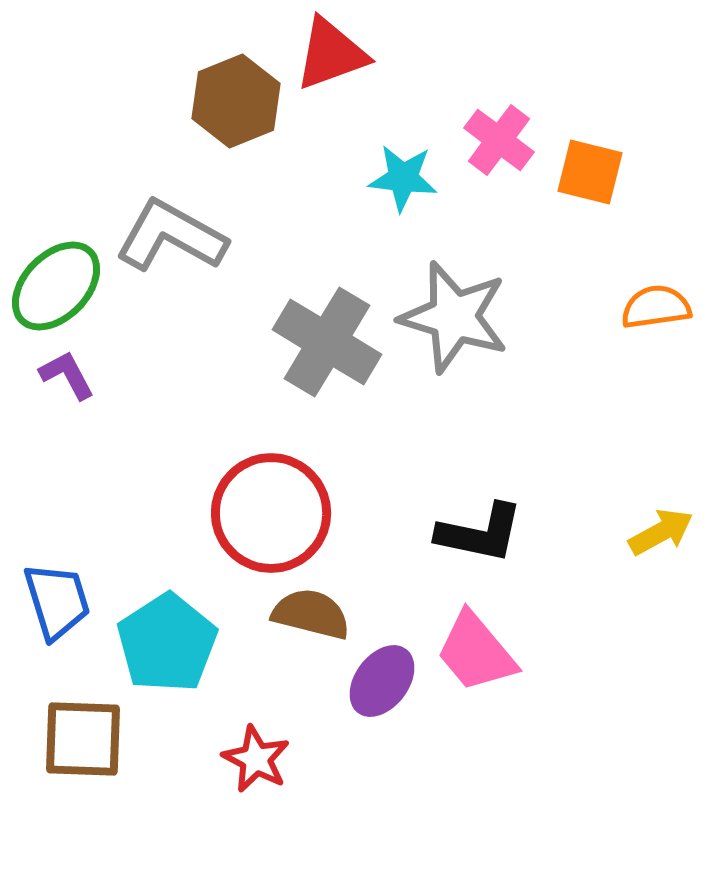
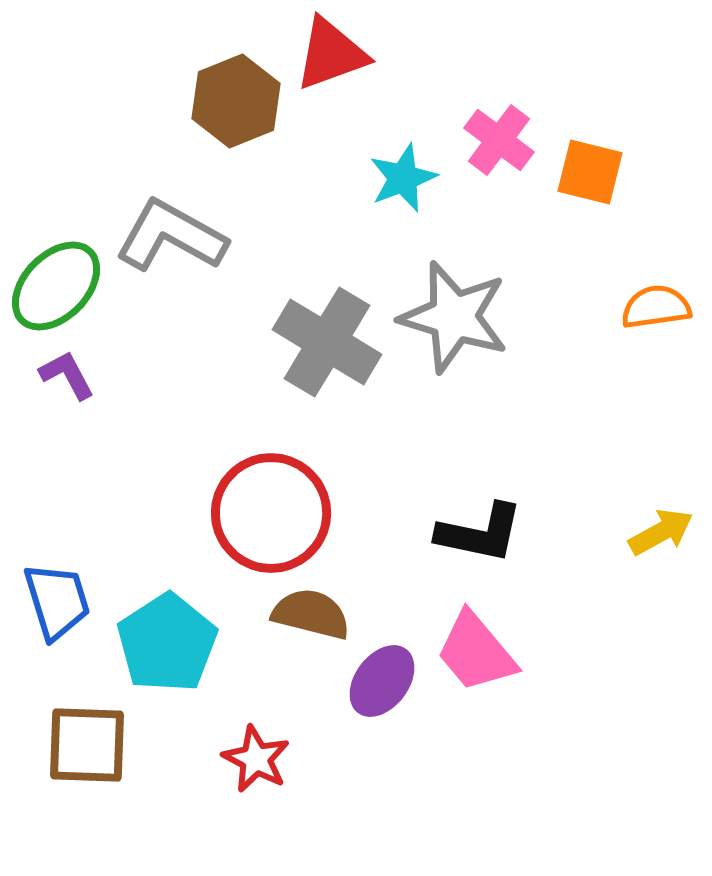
cyan star: rotated 28 degrees counterclockwise
brown square: moved 4 px right, 6 px down
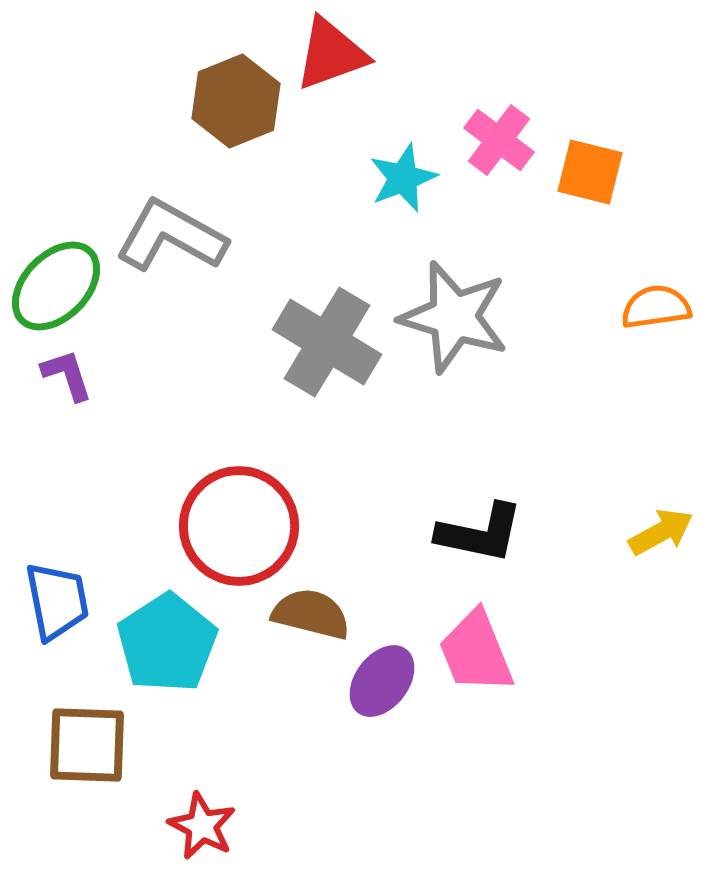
purple L-shape: rotated 10 degrees clockwise
red circle: moved 32 px left, 13 px down
blue trapezoid: rotated 6 degrees clockwise
pink trapezoid: rotated 18 degrees clockwise
red star: moved 54 px left, 67 px down
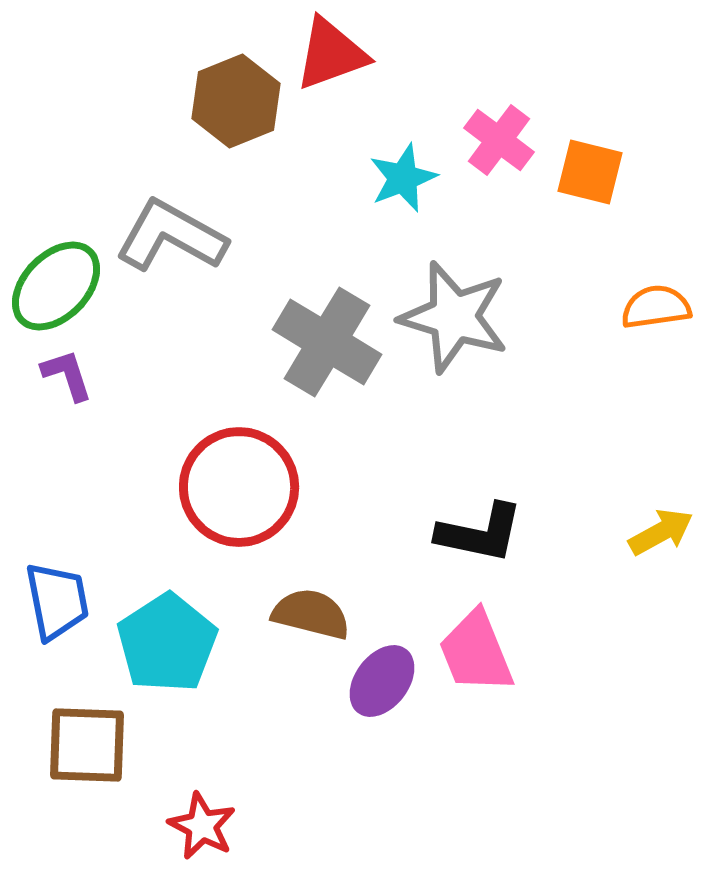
red circle: moved 39 px up
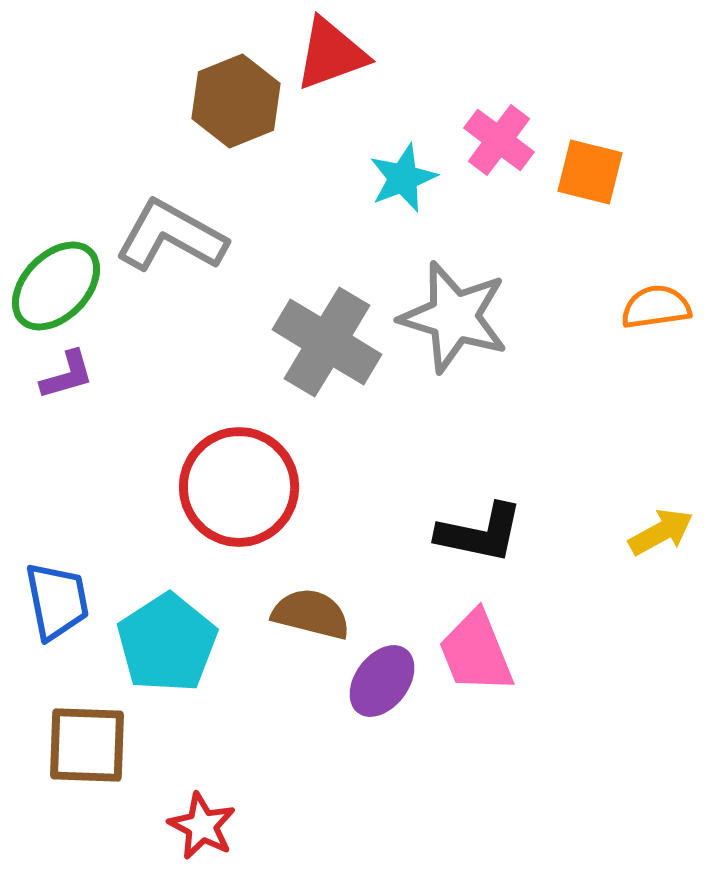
purple L-shape: rotated 92 degrees clockwise
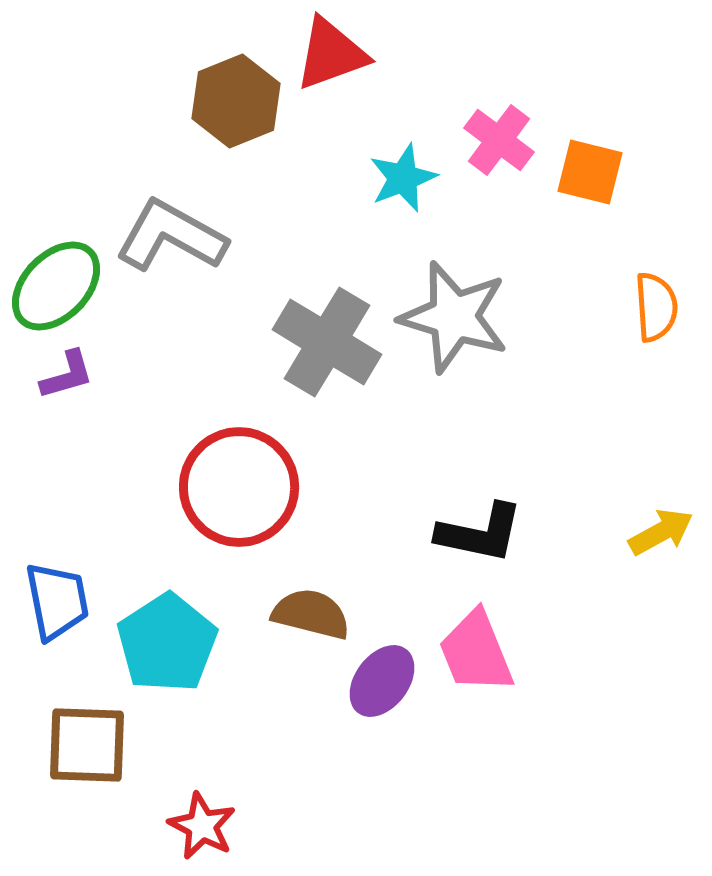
orange semicircle: rotated 94 degrees clockwise
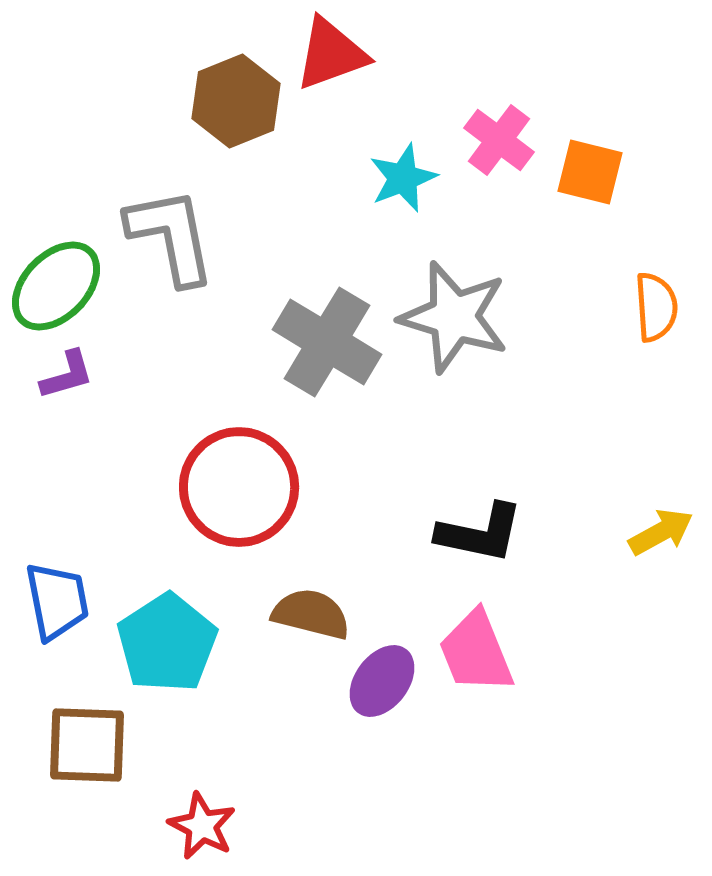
gray L-shape: rotated 50 degrees clockwise
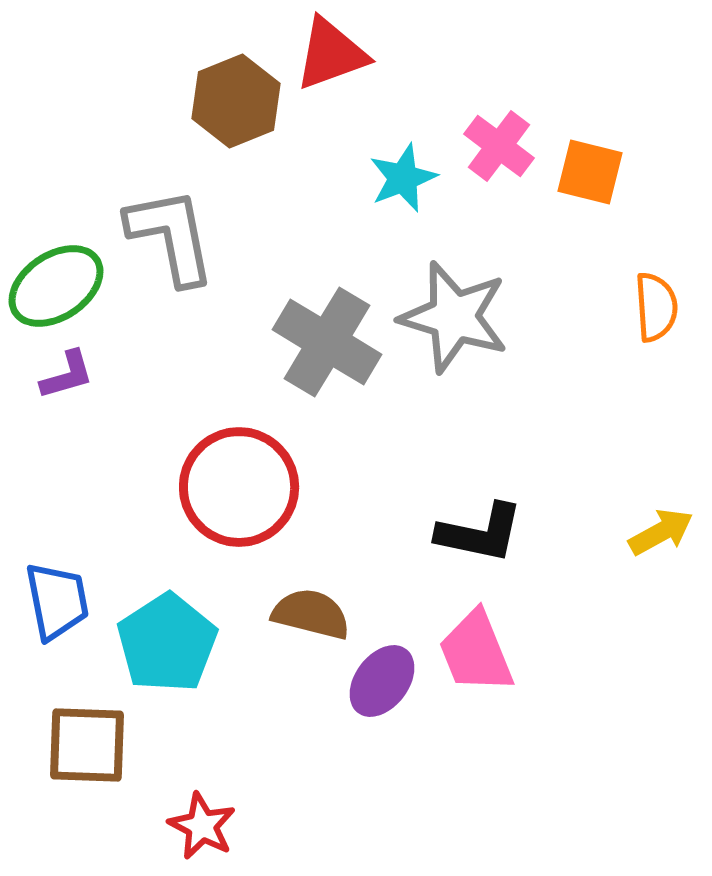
pink cross: moved 6 px down
green ellipse: rotated 12 degrees clockwise
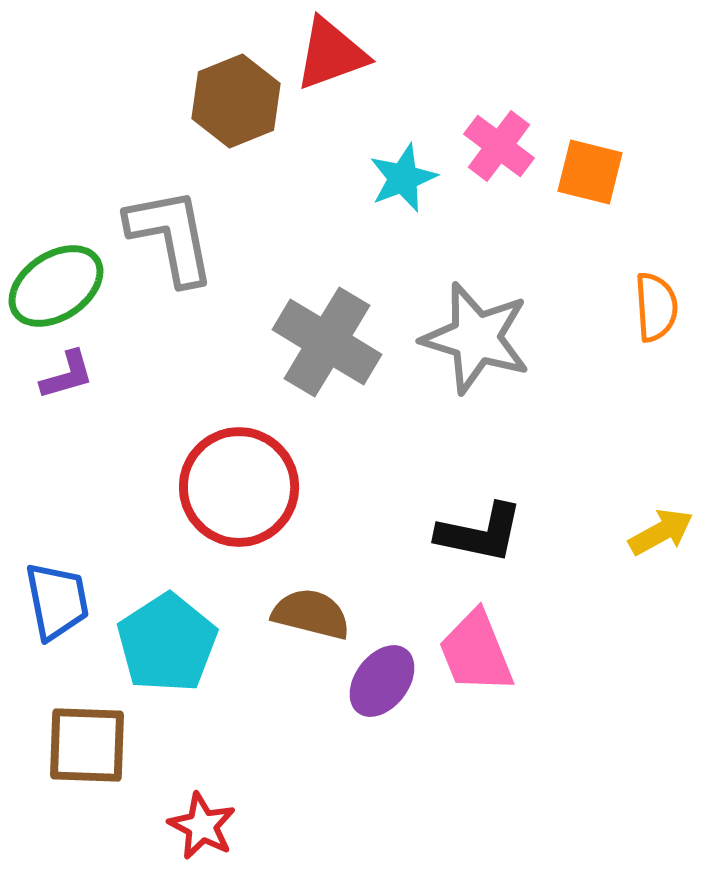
gray star: moved 22 px right, 21 px down
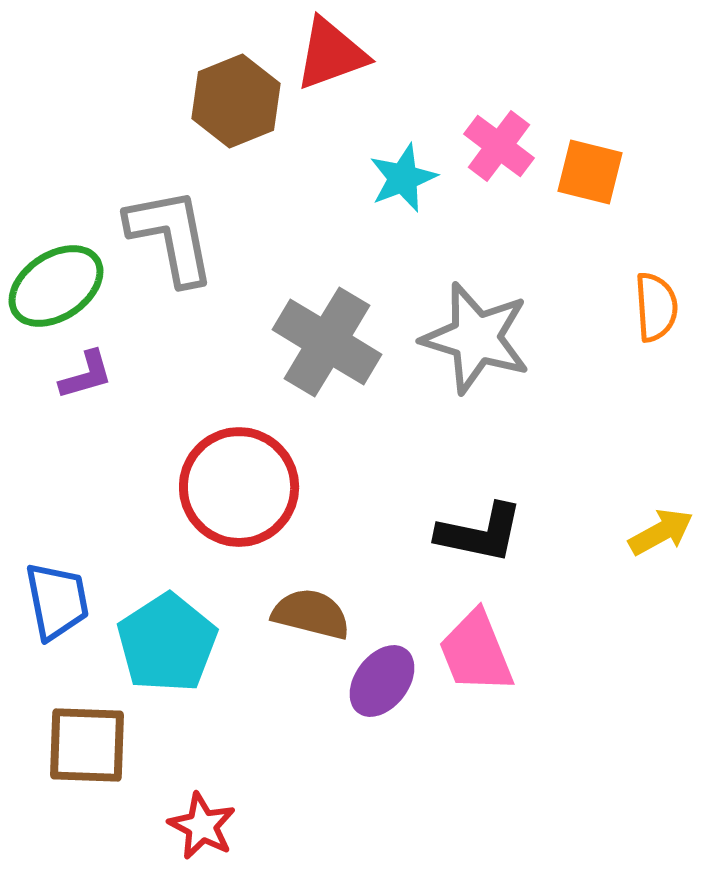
purple L-shape: moved 19 px right
